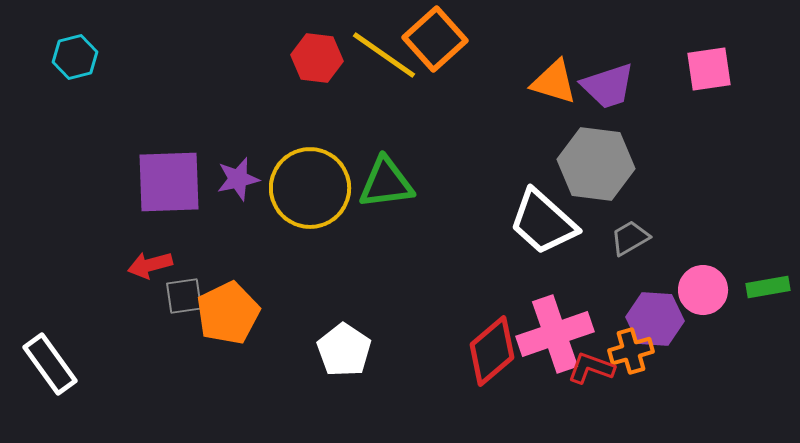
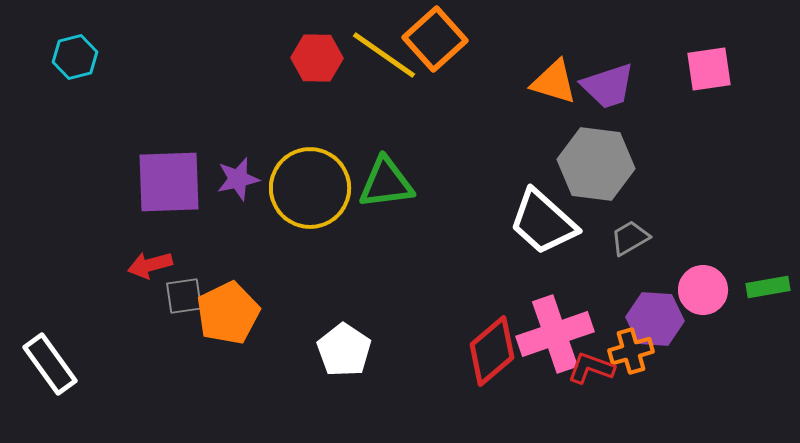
red hexagon: rotated 6 degrees counterclockwise
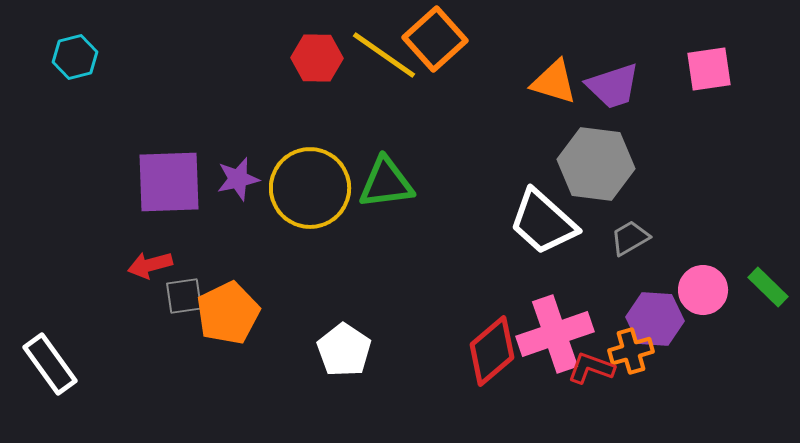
purple trapezoid: moved 5 px right
green rectangle: rotated 54 degrees clockwise
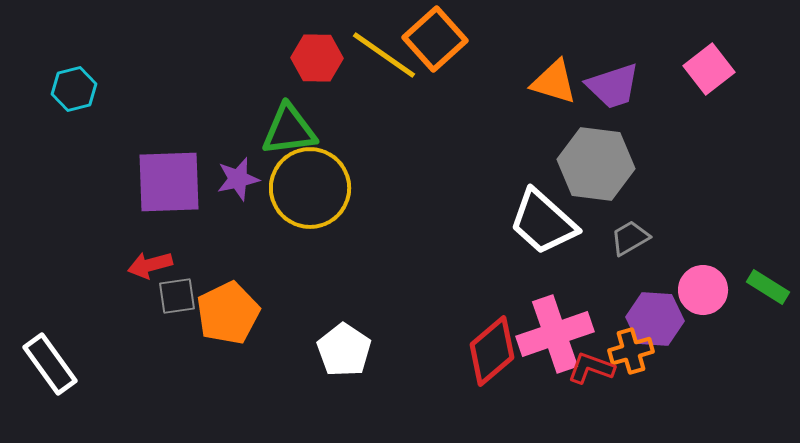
cyan hexagon: moved 1 px left, 32 px down
pink square: rotated 30 degrees counterclockwise
green triangle: moved 97 px left, 53 px up
green rectangle: rotated 12 degrees counterclockwise
gray square: moved 7 px left
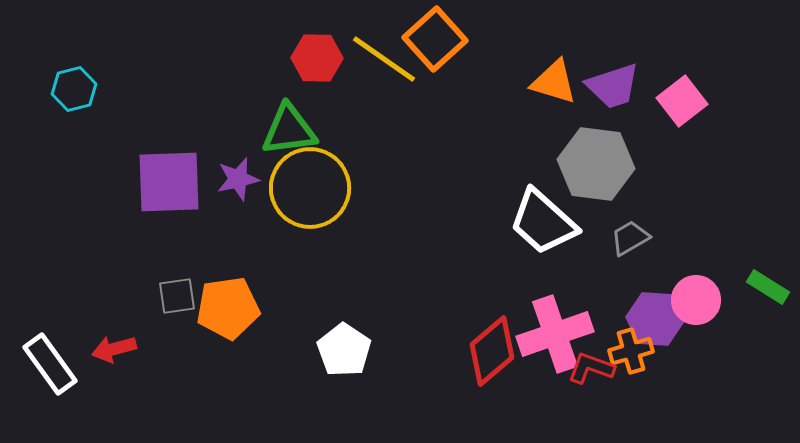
yellow line: moved 4 px down
pink square: moved 27 px left, 32 px down
red arrow: moved 36 px left, 84 px down
pink circle: moved 7 px left, 10 px down
orange pentagon: moved 5 px up; rotated 18 degrees clockwise
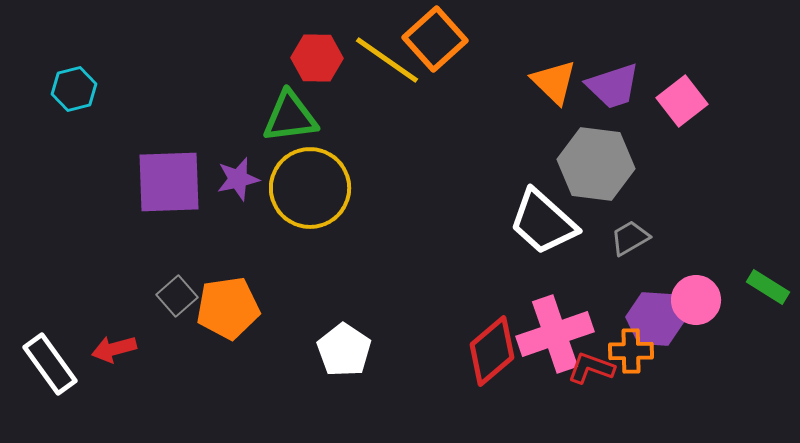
yellow line: moved 3 px right, 1 px down
orange triangle: rotated 27 degrees clockwise
green triangle: moved 1 px right, 13 px up
gray square: rotated 33 degrees counterclockwise
orange cross: rotated 15 degrees clockwise
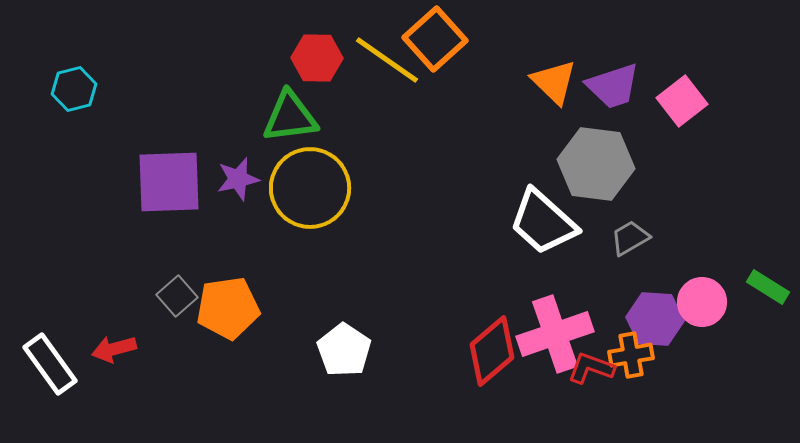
pink circle: moved 6 px right, 2 px down
orange cross: moved 4 px down; rotated 9 degrees counterclockwise
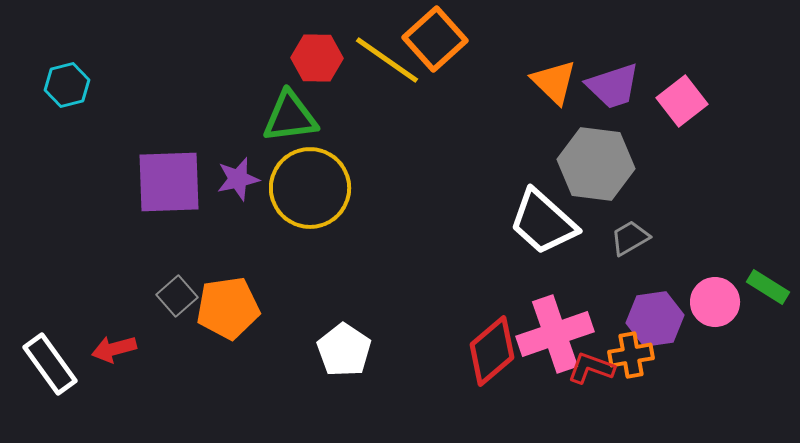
cyan hexagon: moved 7 px left, 4 px up
pink circle: moved 13 px right
purple hexagon: rotated 12 degrees counterclockwise
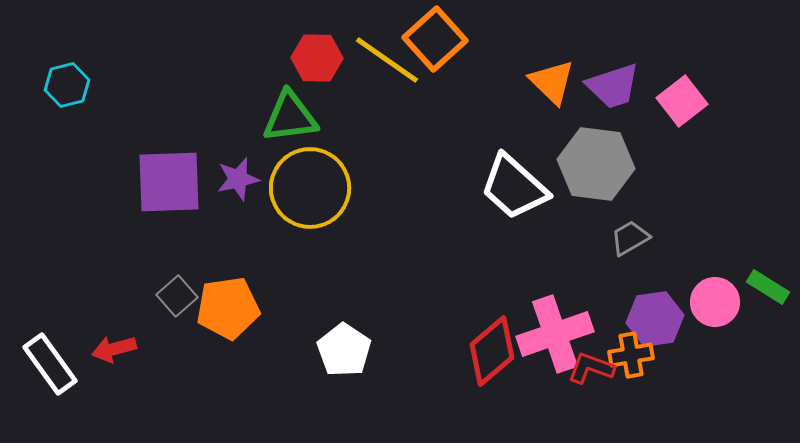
orange triangle: moved 2 px left
white trapezoid: moved 29 px left, 35 px up
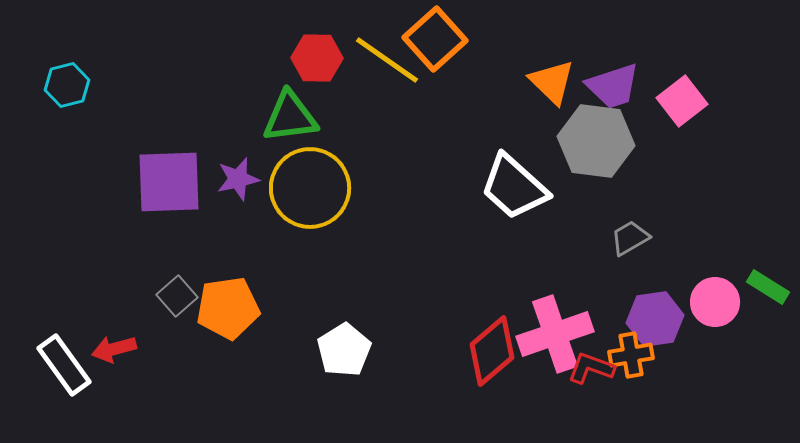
gray hexagon: moved 23 px up
white pentagon: rotated 6 degrees clockwise
white rectangle: moved 14 px right, 1 px down
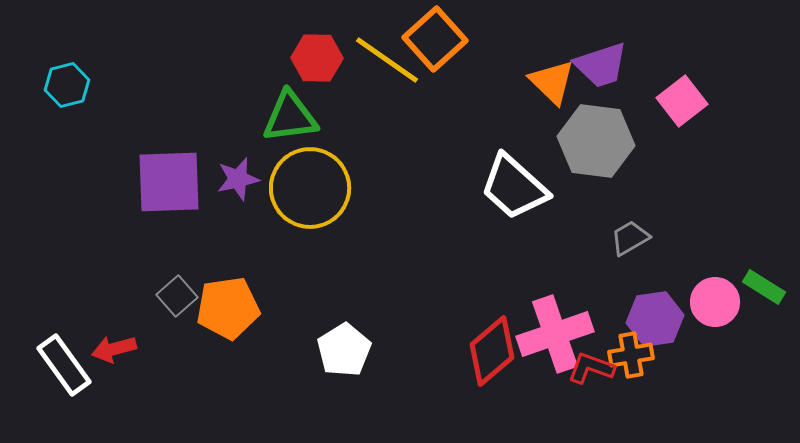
purple trapezoid: moved 12 px left, 21 px up
green rectangle: moved 4 px left
